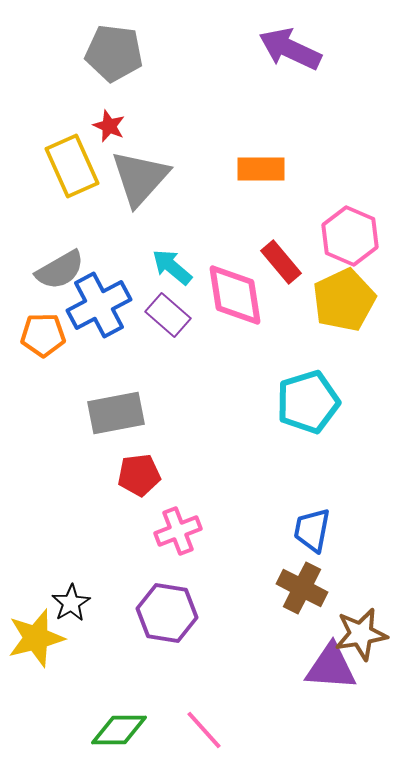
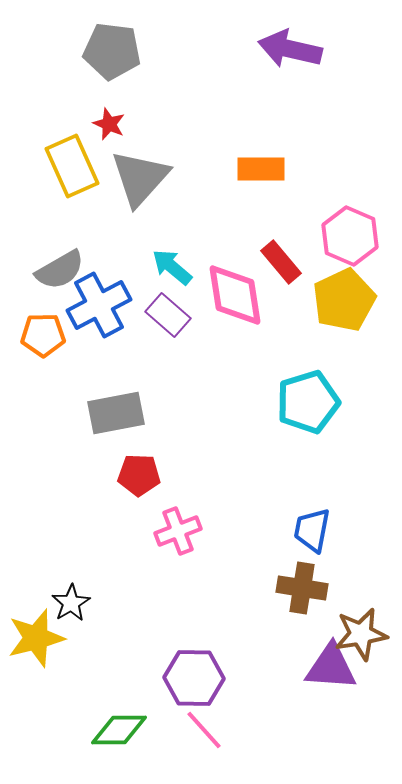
purple arrow: rotated 12 degrees counterclockwise
gray pentagon: moved 2 px left, 2 px up
red star: moved 2 px up
red pentagon: rotated 9 degrees clockwise
brown cross: rotated 18 degrees counterclockwise
purple hexagon: moved 27 px right, 65 px down; rotated 8 degrees counterclockwise
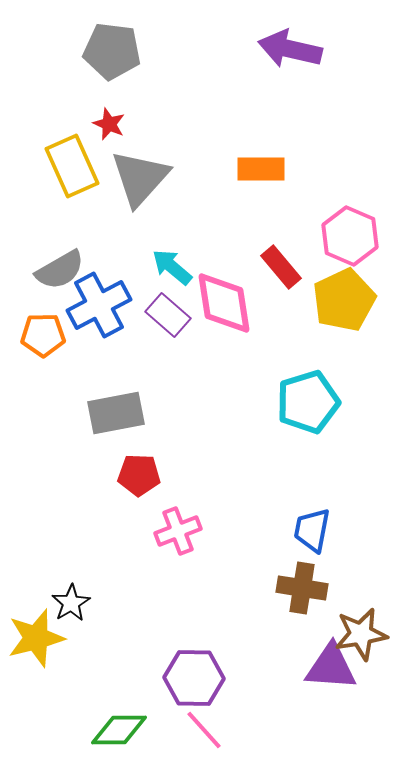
red rectangle: moved 5 px down
pink diamond: moved 11 px left, 8 px down
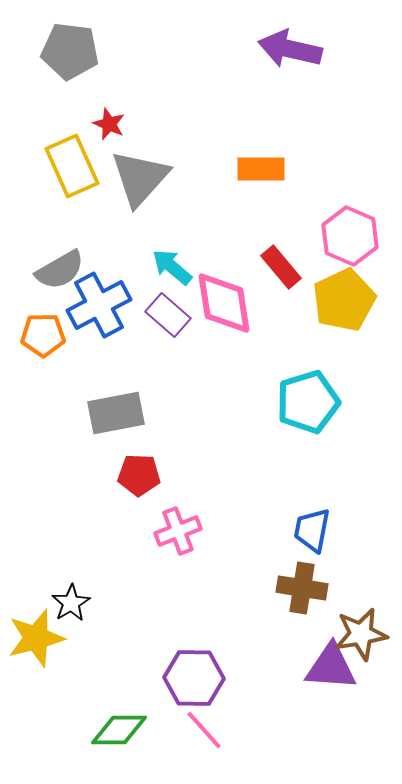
gray pentagon: moved 42 px left
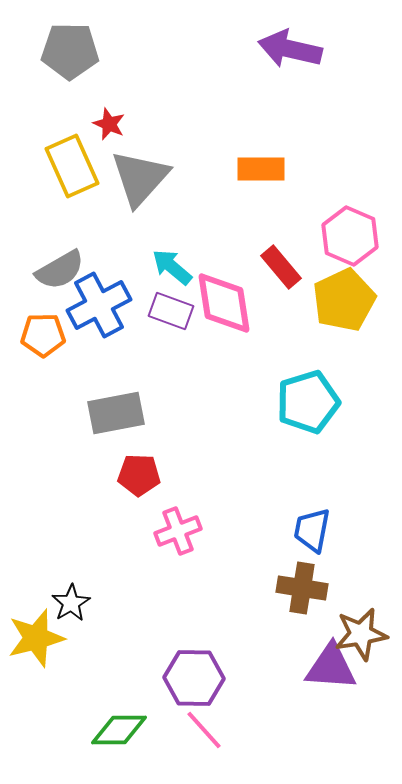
gray pentagon: rotated 6 degrees counterclockwise
purple rectangle: moved 3 px right, 4 px up; rotated 21 degrees counterclockwise
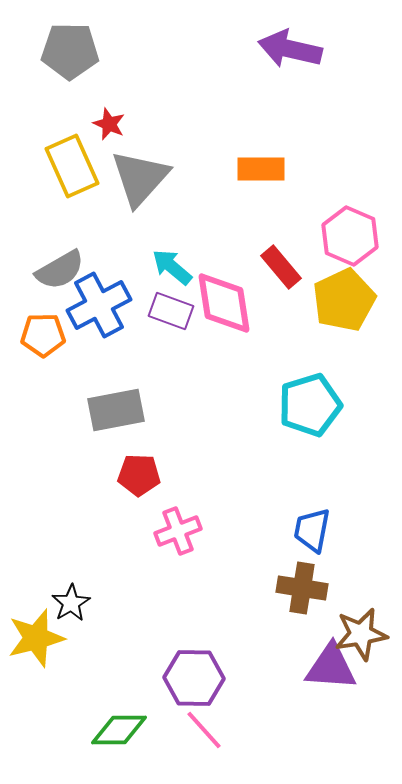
cyan pentagon: moved 2 px right, 3 px down
gray rectangle: moved 3 px up
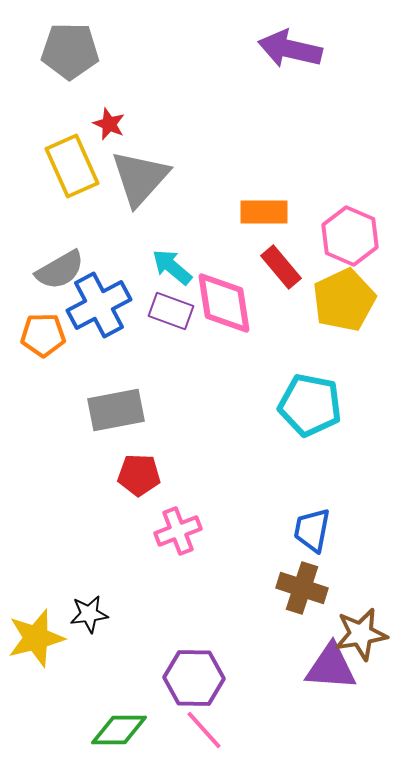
orange rectangle: moved 3 px right, 43 px down
cyan pentagon: rotated 28 degrees clockwise
brown cross: rotated 9 degrees clockwise
black star: moved 18 px right, 11 px down; rotated 24 degrees clockwise
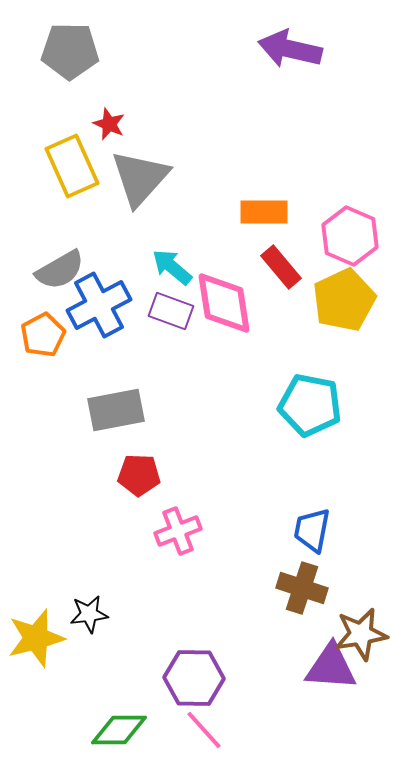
orange pentagon: rotated 27 degrees counterclockwise
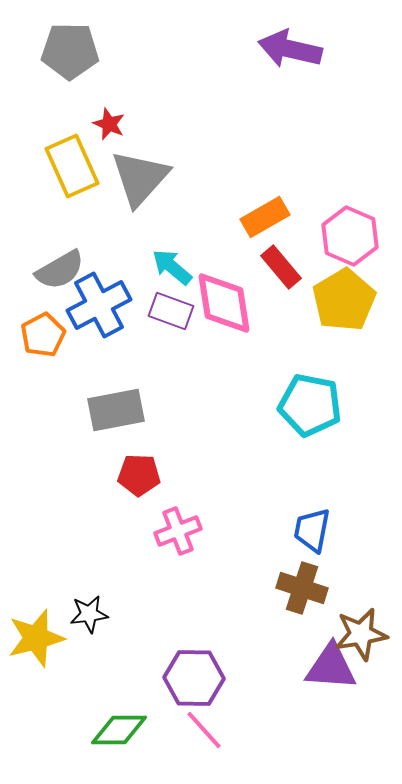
orange rectangle: moved 1 px right, 5 px down; rotated 30 degrees counterclockwise
yellow pentagon: rotated 6 degrees counterclockwise
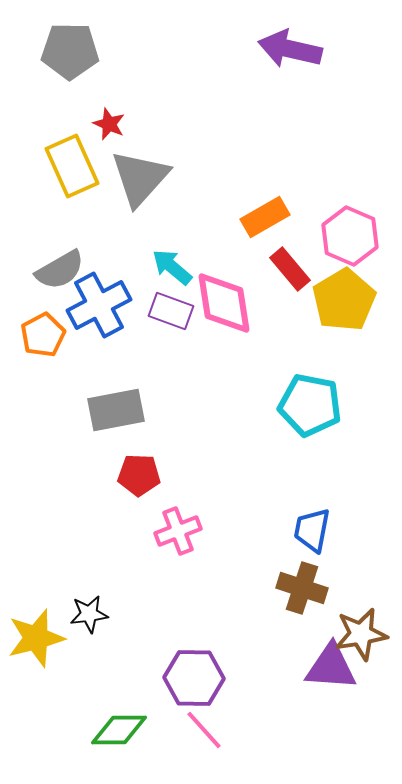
red rectangle: moved 9 px right, 2 px down
